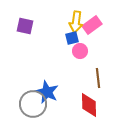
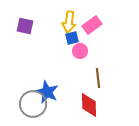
yellow arrow: moved 7 px left
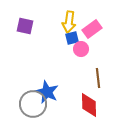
pink rectangle: moved 4 px down
pink circle: moved 1 px right, 2 px up
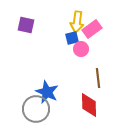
yellow arrow: moved 8 px right
purple square: moved 1 px right, 1 px up
gray circle: moved 3 px right, 5 px down
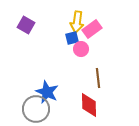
purple square: rotated 18 degrees clockwise
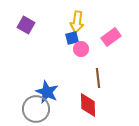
pink rectangle: moved 19 px right, 8 px down
red diamond: moved 1 px left
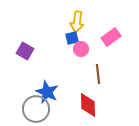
purple square: moved 1 px left, 26 px down
brown line: moved 4 px up
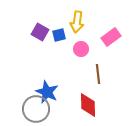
blue square: moved 13 px left, 3 px up
purple square: moved 15 px right, 19 px up
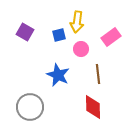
purple square: moved 15 px left
blue star: moved 11 px right, 17 px up
red diamond: moved 5 px right, 2 px down
gray circle: moved 6 px left, 2 px up
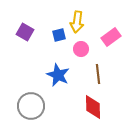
gray circle: moved 1 px right, 1 px up
